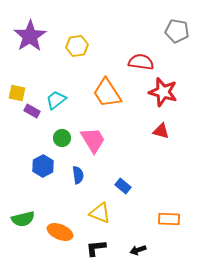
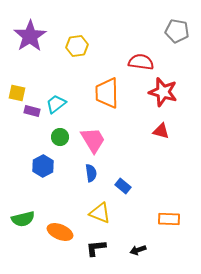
orange trapezoid: rotated 32 degrees clockwise
cyan trapezoid: moved 4 px down
purple rectangle: rotated 14 degrees counterclockwise
green circle: moved 2 px left, 1 px up
blue semicircle: moved 13 px right, 2 px up
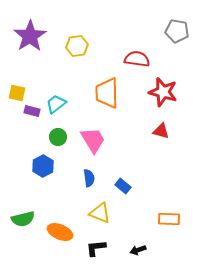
red semicircle: moved 4 px left, 3 px up
green circle: moved 2 px left
blue semicircle: moved 2 px left, 5 px down
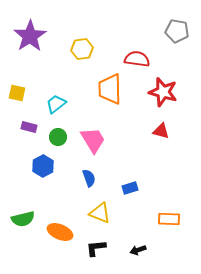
yellow hexagon: moved 5 px right, 3 px down
orange trapezoid: moved 3 px right, 4 px up
purple rectangle: moved 3 px left, 16 px down
blue semicircle: rotated 12 degrees counterclockwise
blue rectangle: moved 7 px right, 2 px down; rotated 56 degrees counterclockwise
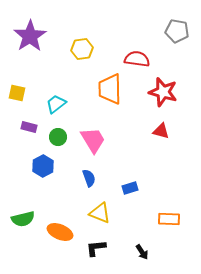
black arrow: moved 4 px right, 2 px down; rotated 105 degrees counterclockwise
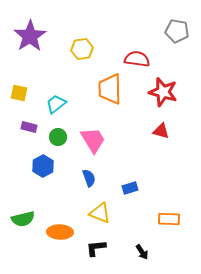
yellow square: moved 2 px right
orange ellipse: rotated 20 degrees counterclockwise
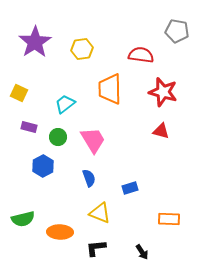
purple star: moved 5 px right, 6 px down
red semicircle: moved 4 px right, 4 px up
yellow square: rotated 12 degrees clockwise
cyan trapezoid: moved 9 px right
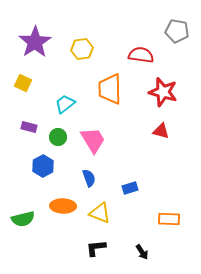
yellow square: moved 4 px right, 10 px up
orange ellipse: moved 3 px right, 26 px up
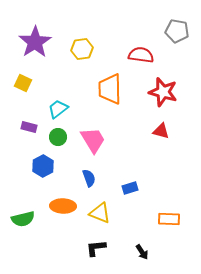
cyan trapezoid: moved 7 px left, 5 px down
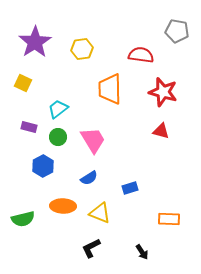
blue semicircle: rotated 78 degrees clockwise
black L-shape: moved 5 px left; rotated 20 degrees counterclockwise
